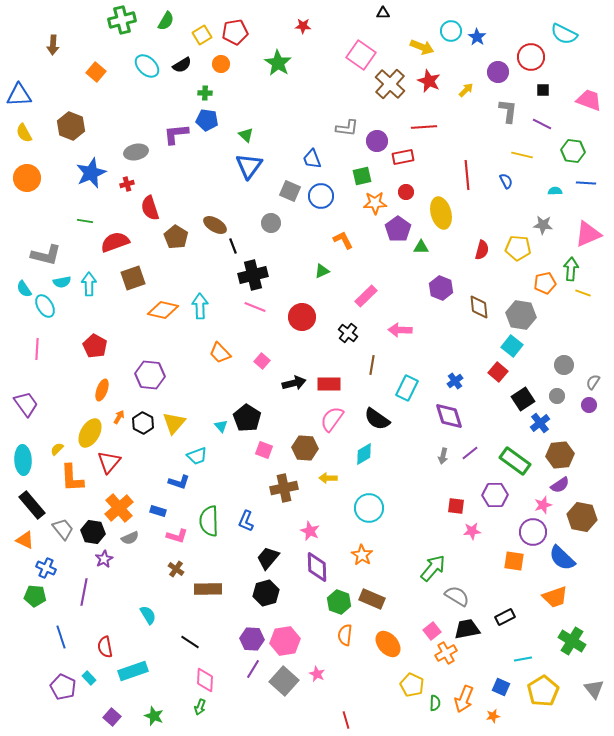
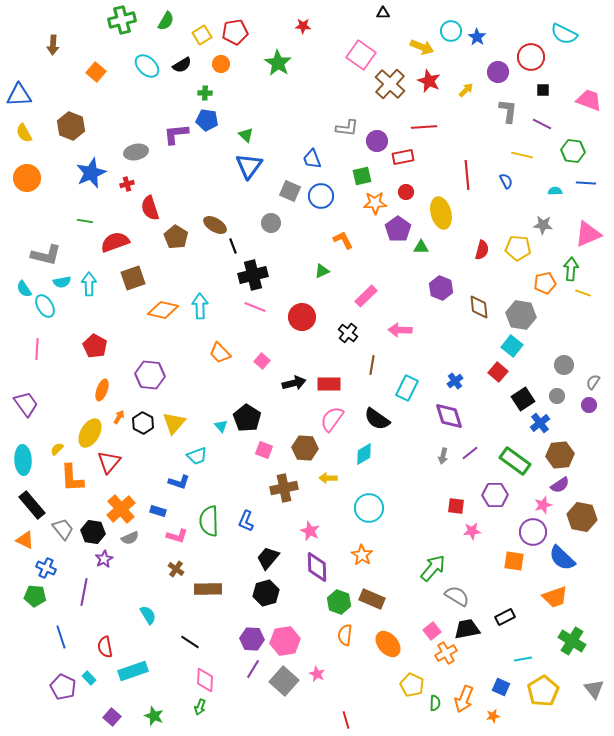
orange cross at (119, 508): moved 2 px right, 1 px down
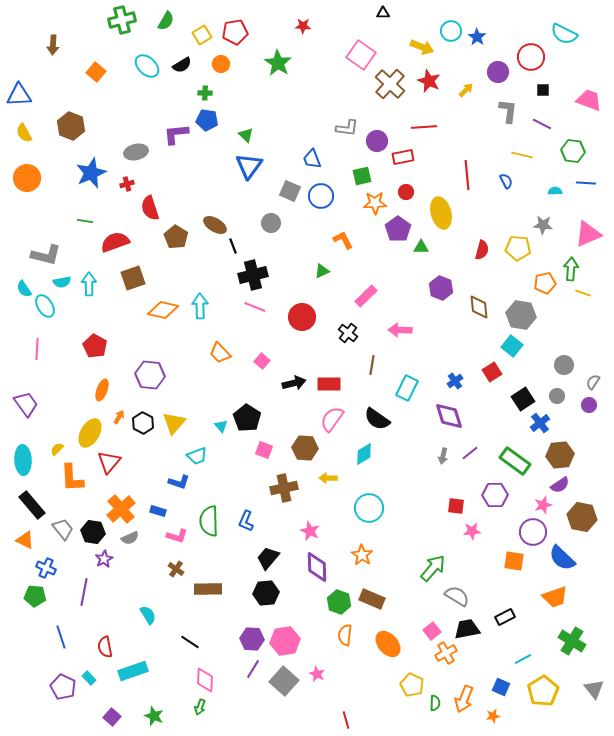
red square at (498, 372): moved 6 px left; rotated 18 degrees clockwise
black hexagon at (266, 593): rotated 10 degrees clockwise
cyan line at (523, 659): rotated 18 degrees counterclockwise
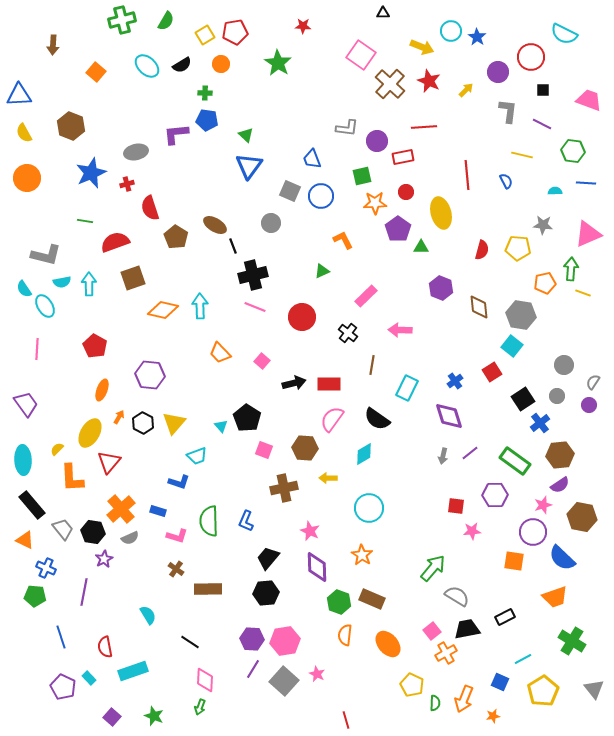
yellow square at (202, 35): moved 3 px right
blue square at (501, 687): moved 1 px left, 5 px up
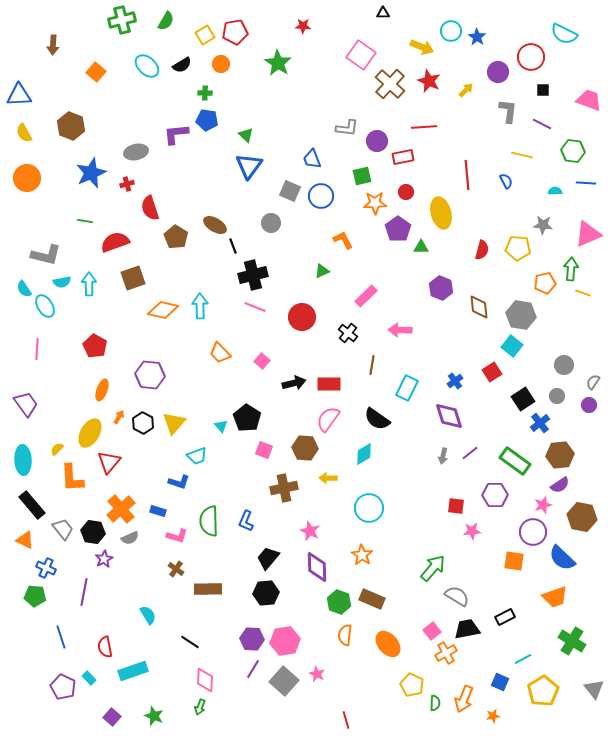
pink semicircle at (332, 419): moved 4 px left
